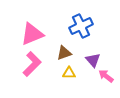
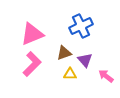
purple triangle: moved 8 px left
yellow triangle: moved 1 px right, 1 px down
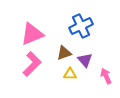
pink arrow: rotated 28 degrees clockwise
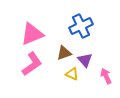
pink L-shape: rotated 10 degrees clockwise
yellow triangle: moved 2 px right; rotated 24 degrees clockwise
